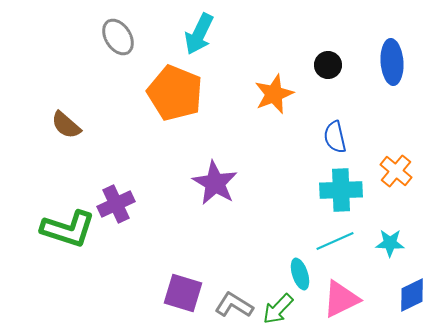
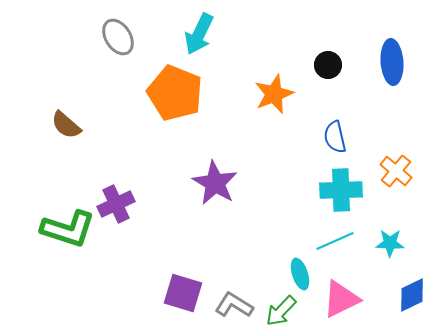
green arrow: moved 3 px right, 2 px down
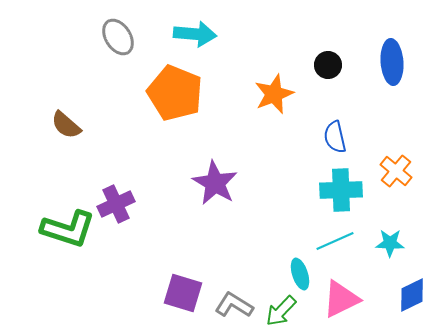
cyan arrow: moved 4 px left; rotated 111 degrees counterclockwise
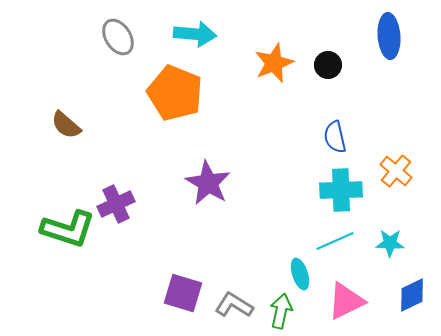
blue ellipse: moved 3 px left, 26 px up
orange star: moved 31 px up
purple star: moved 7 px left
pink triangle: moved 5 px right, 2 px down
green arrow: rotated 148 degrees clockwise
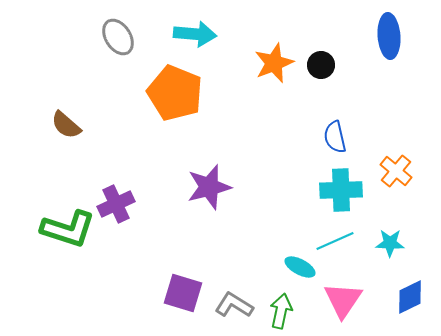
black circle: moved 7 px left
purple star: moved 1 px right, 4 px down; rotated 27 degrees clockwise
cyan ellipse: moved 7 px up; rotated 44 degrees counterclockwise
blue diamond: moved 2 px left, 2 px down
pink triangle: moved 3 px left, 1 px up; rotated 30 degrees counterclockwise
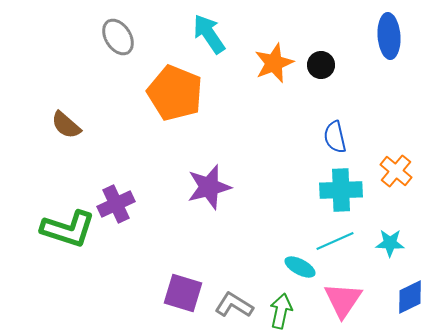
cyan arrow: moved 14 px right; rotated 129 degrees counterclockwise
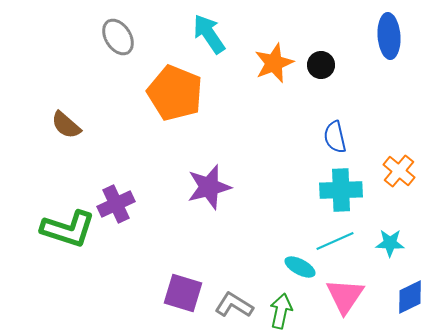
orange cross: moved 3 px right
pink triangle: moved 2 px right, 4 px up
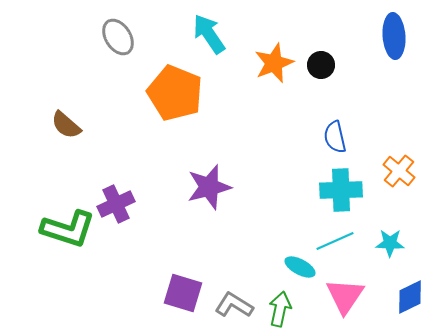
blue ellipse: moved 5 px right
green arrow: moved 1 px left, 2 px up
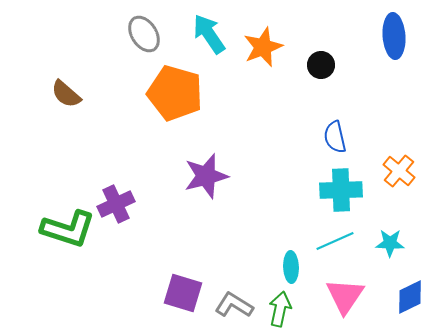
gray ellipse: moved 26 px right, 3 px up
orange star: moved 11 px left, 16 px up
orange pentagon: rotated 6 degrees counterclockwise
brown semicircle: moved 31 px up
purple star: moved 3 px left, 11 px up
cyan ellipse: moved 9 px left; rotated 60 degrees clockwise
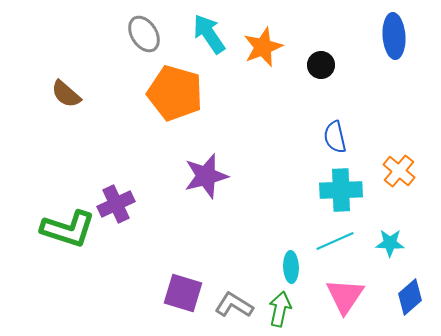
blue diamond: rotated 15 degrees counterclockwise
